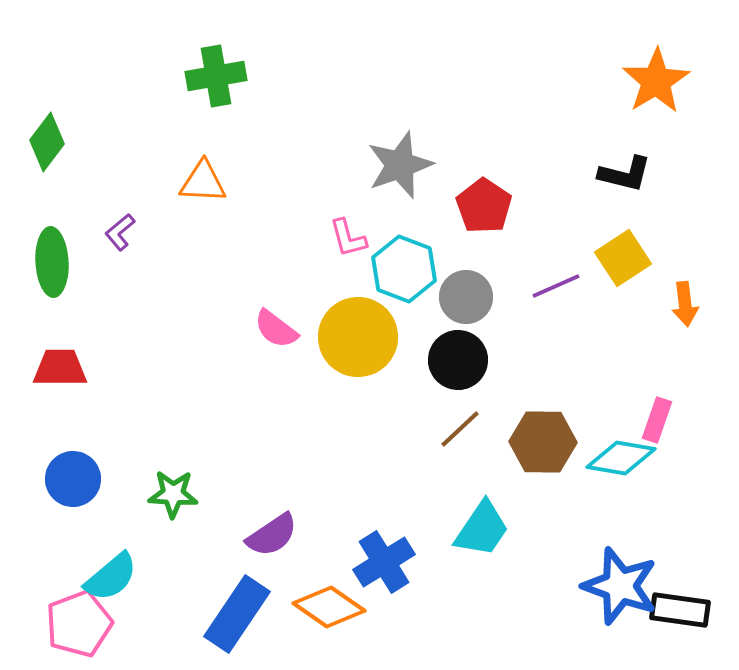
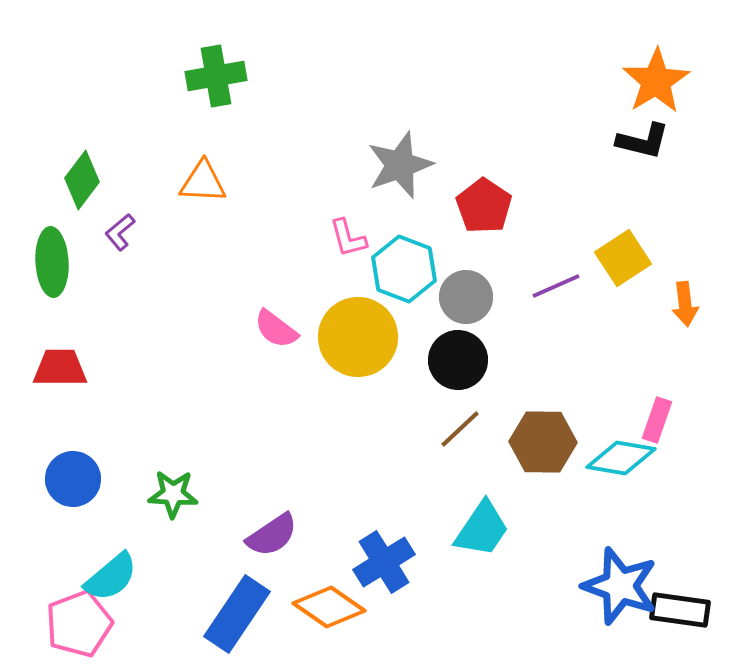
green diamond: moved 35 px right, 38 px down
black L-shape: moved 18 px right, 33 px up
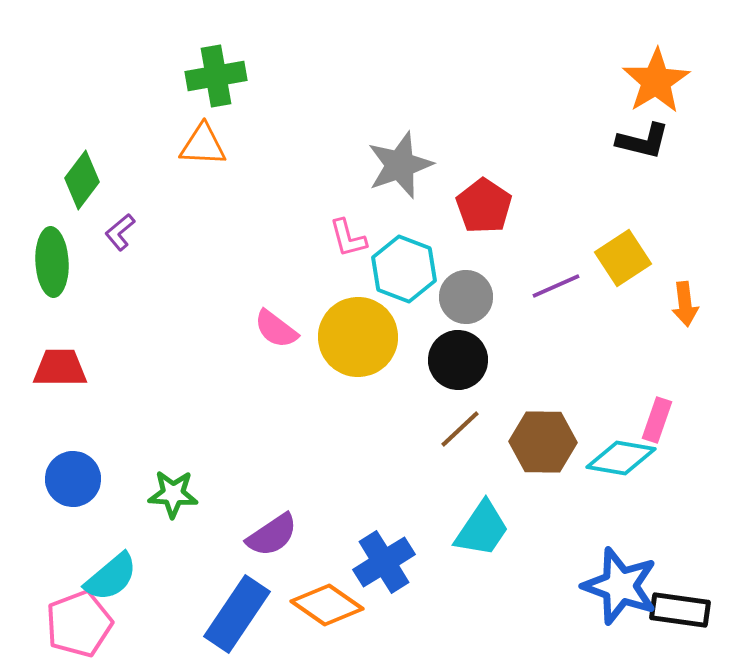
orange triangle: moved 37 px up
orange diamond: moved 2 px left, 2 px up
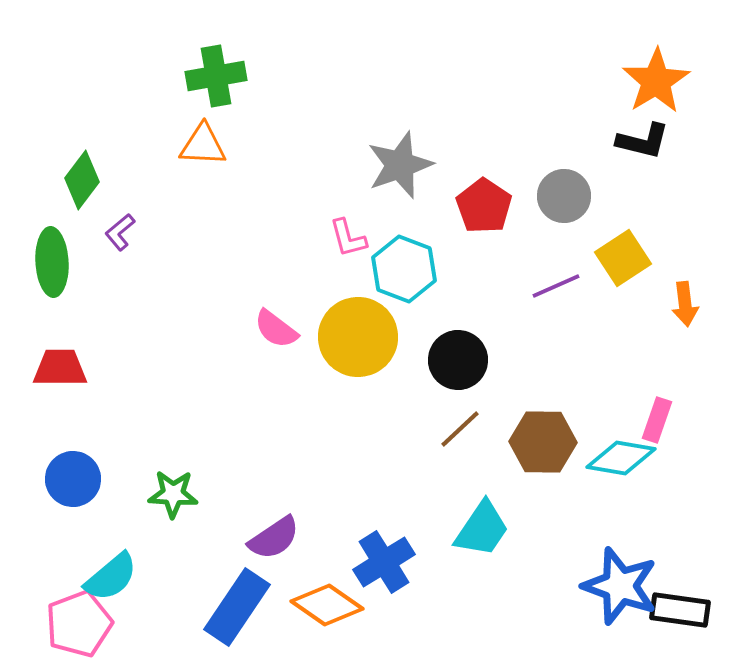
gray circle: moved 98 px right, 101 px up
purple semicircle: moved 2 px right, 3 px down
blue rectangle: moved 7 px up
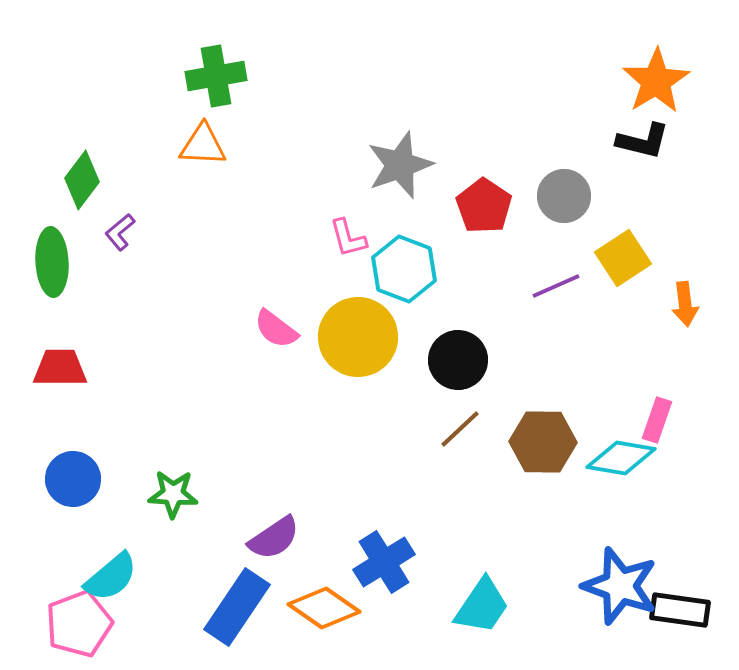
cyan trapezoid: moved 77 px down
orange diamond: moved 3 px left, 3 px down
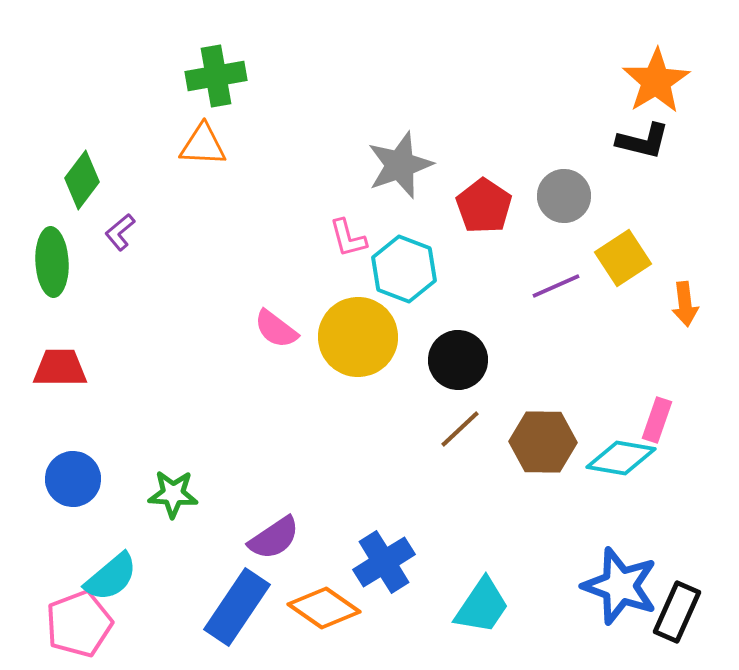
black rectangle: moved 3 px left, 2 px down; rotated 74 degrees counterclockwise
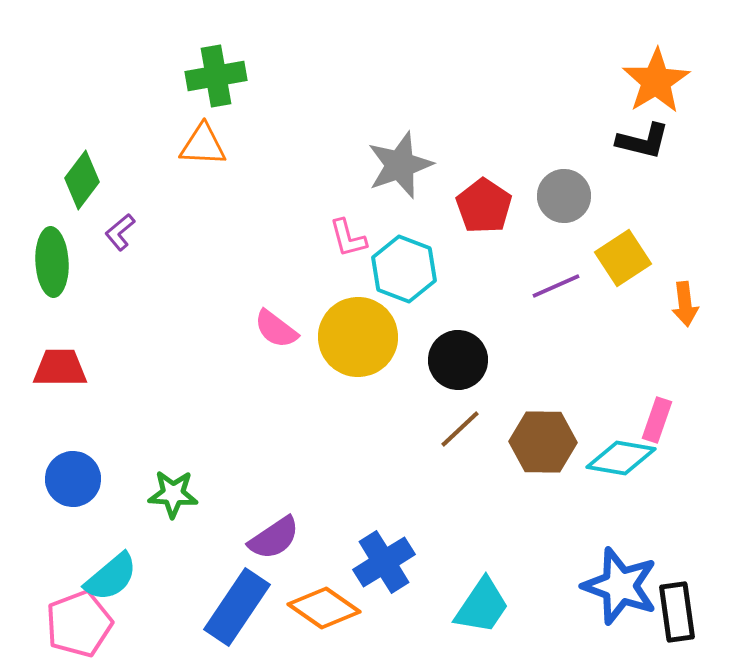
black rectangle: rotated 32 degrees counterclockwise
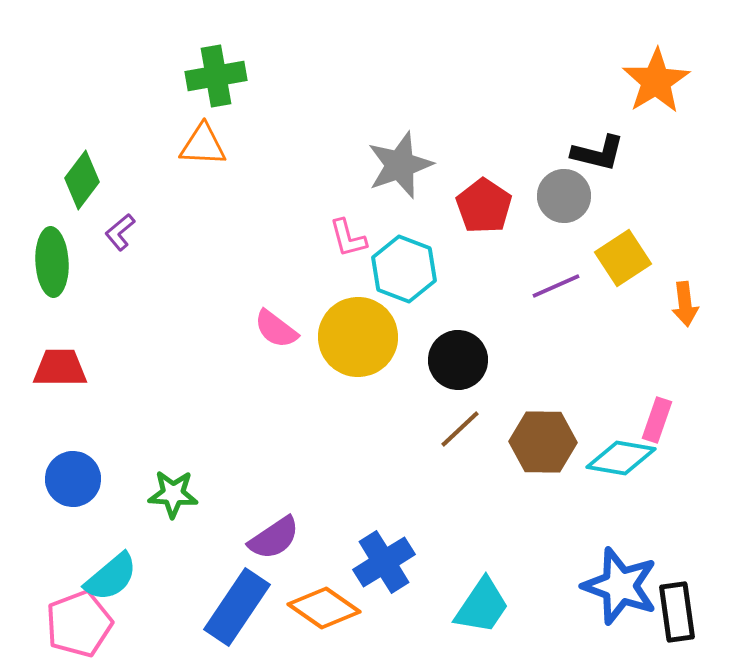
black L-shape: moved 45 px left, 12 px down
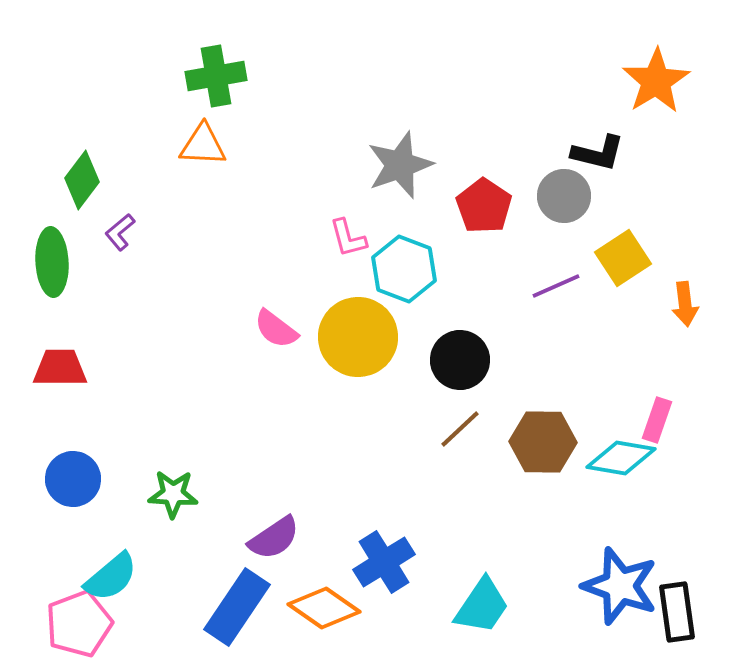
black circle: moved 2 px right
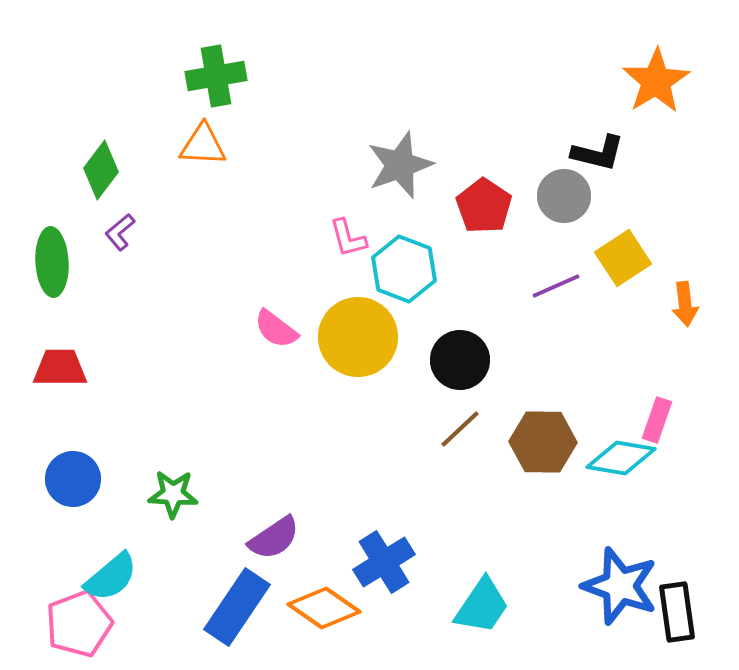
green diamond: moved 19 px right, 10 px up
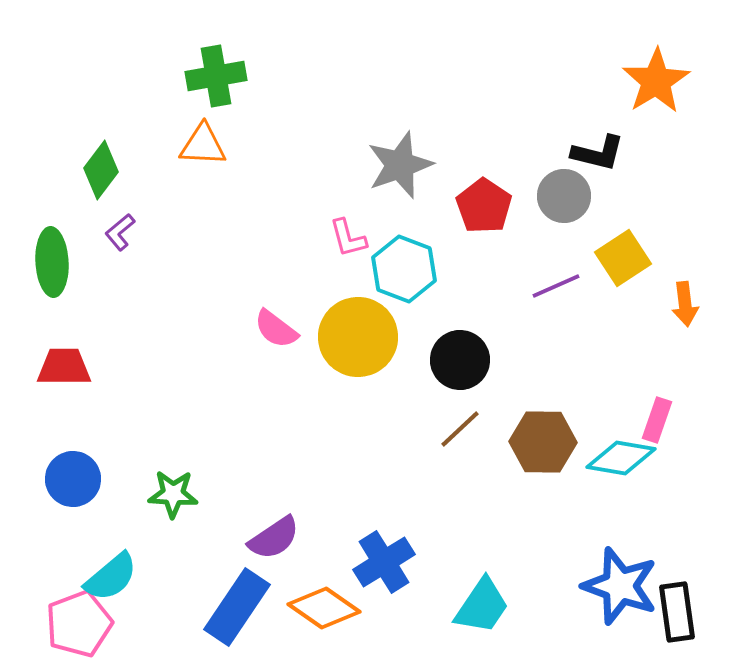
red trapezoid: moved 4 px right, 1 px up
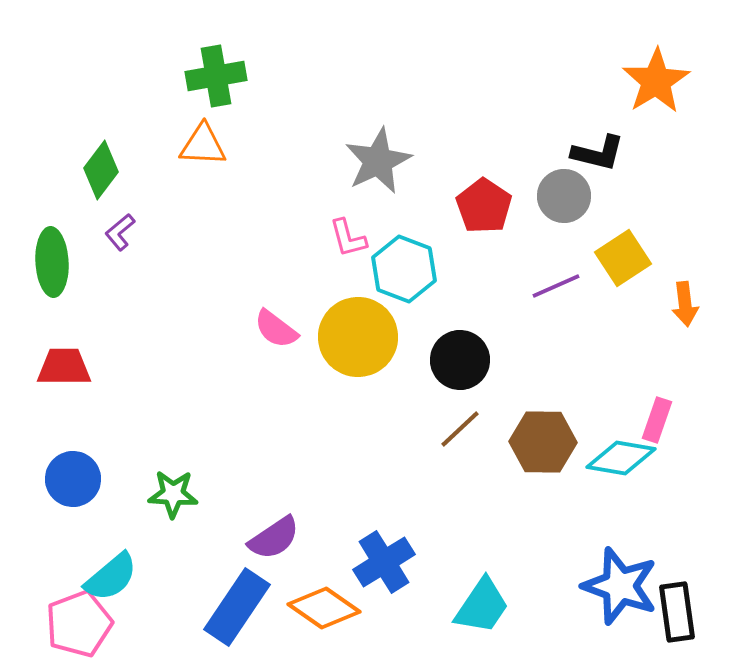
gray star: moved 22 px left, 4 px up; rotated 6 degrees counterclockwise
